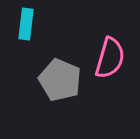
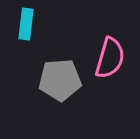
gray pentagon: rotated 27 degrees counterclockwise
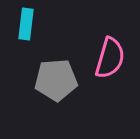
gray pentagon: moved 4 px left
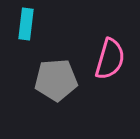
pink semicircle: moved 1 px down
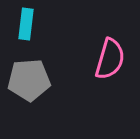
gray pentagon: moved 27 px left
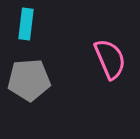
pink semicircle: rotated 39 degrees counterclockwise
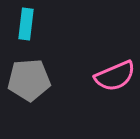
pink semicircle: moved 5 px right, 17 px down; rotated 90 degrees clockwise
